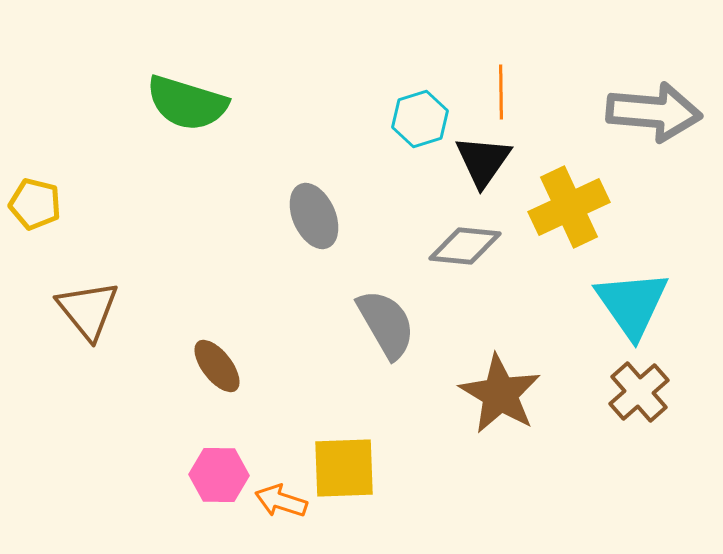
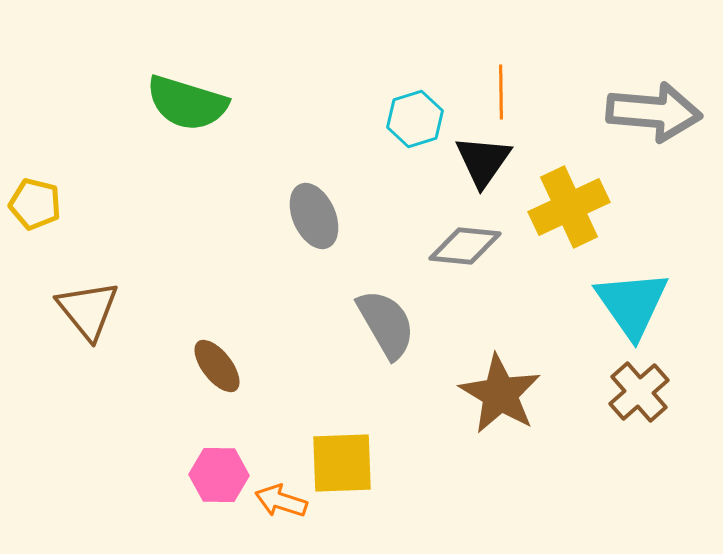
cyan hexagon: moved 5 px left
yellow square: moved 2 px left, 5 px up
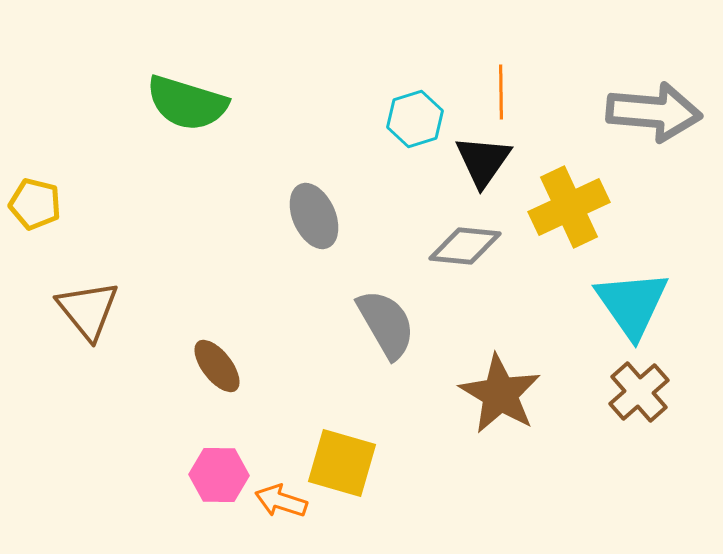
yellow square: rotated 18 degrees clockwise
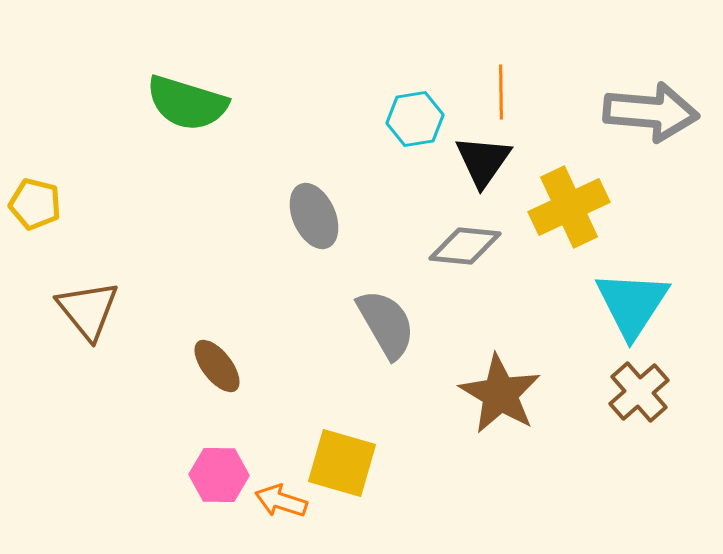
gray arrow: moved 3 px left
cyan hexagon: rotated 8 degrees clockwise
cyan triangle: rotated 8 degrees clockwise
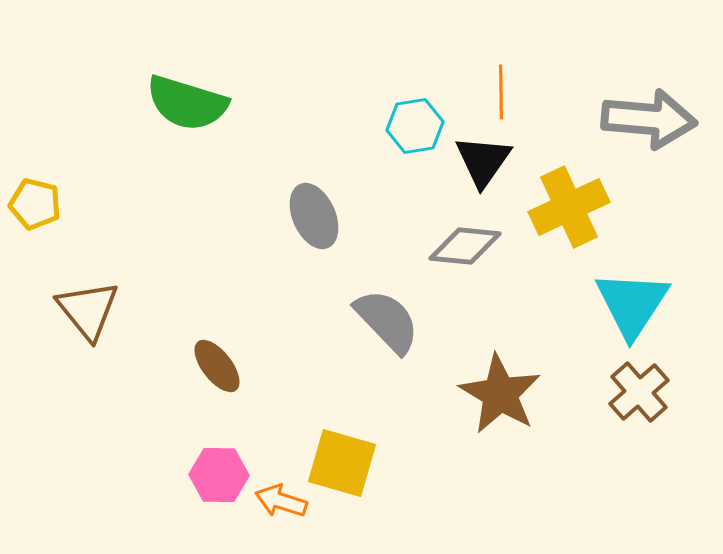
gray arrow: moved 2 px left, 7 px down
cyan hexagon: moved 7 px down
gray semicircle: moved 1 px right, 3 px up; rotated 14 degrees counterclockwise
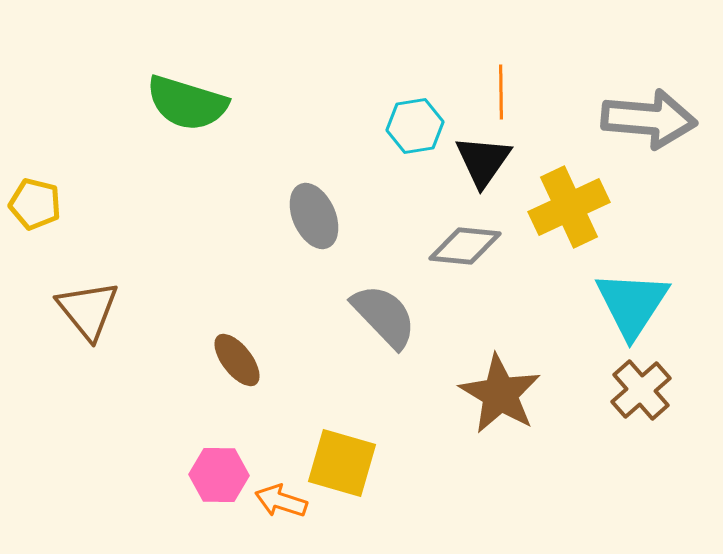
gray semicircle: moved 3 px left, 5 px up
brown ellipse: moved 20 px right, 6 px up
brown cross: moved 2 px right, 2 px up
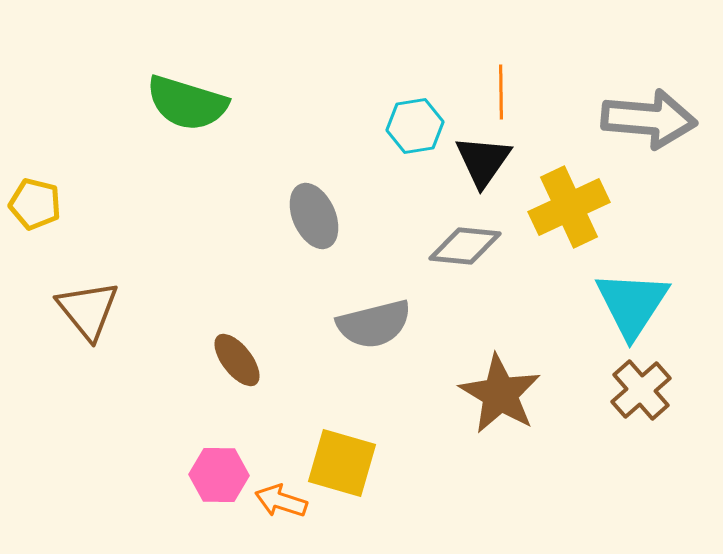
gray semicircle: moved 10 px left, 8 px down; rotated 120 degrees clockwise
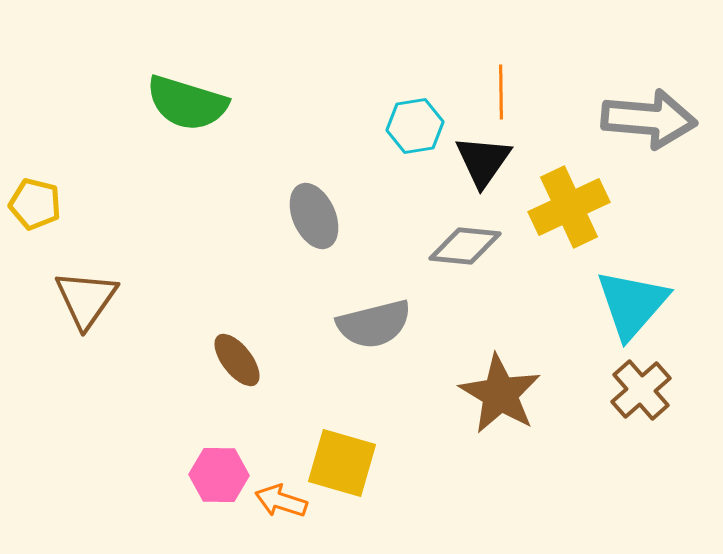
cyan triangle: rotated 8 degrees clockwise
brown triangle: moved 2 px left, 11 px up; rotated 14 degrees clockwise
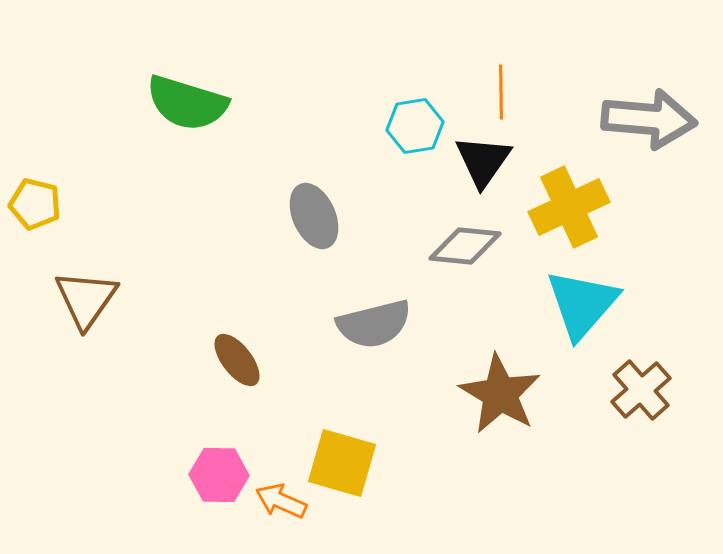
cyan triangle: moved 50 px left
orange arrow: rotated 6 degrees clockwise
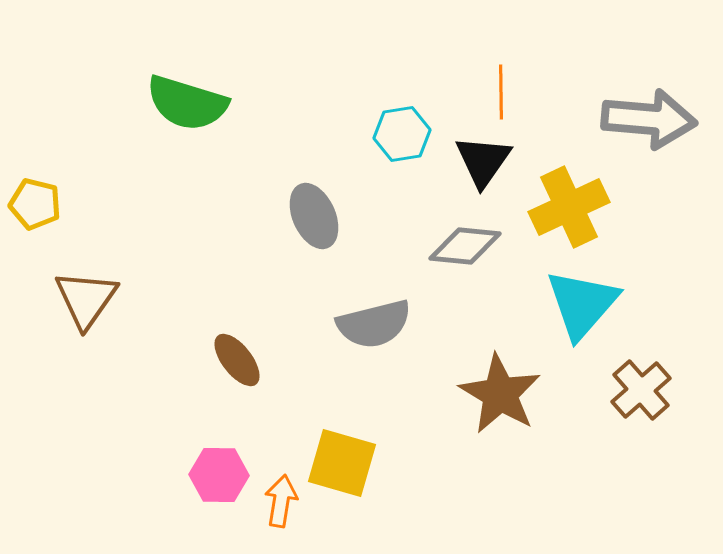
cyan hexagon: moved 13 px left, 8 px down
orange arrow: rotated 75 degrees clockwise
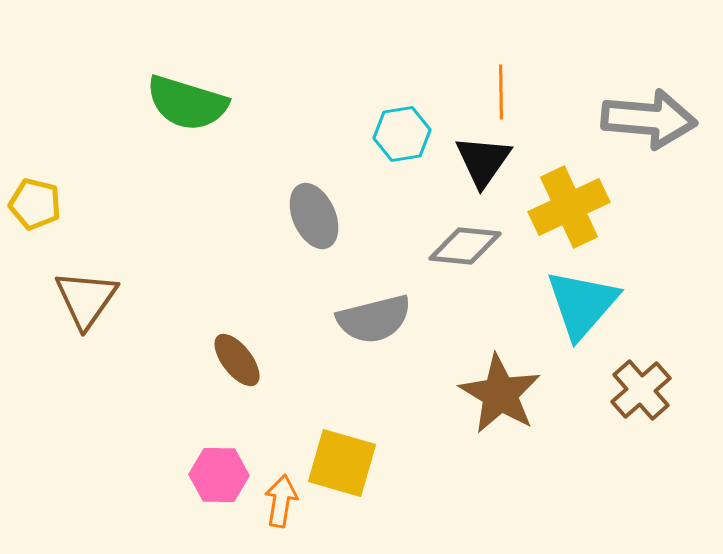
gray semicircle: moved 5 px up
